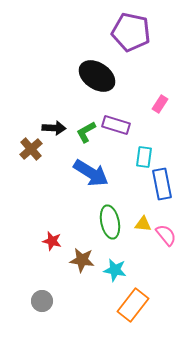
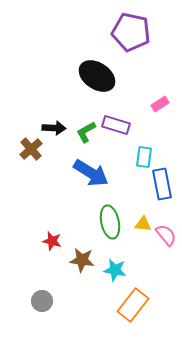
pink rectangle: rotated 24 degrees clockwise
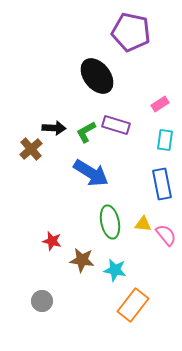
black ellipse: rotated 18 degrees clockwise
cyan rectangle: moved 21 px right, 17 px up
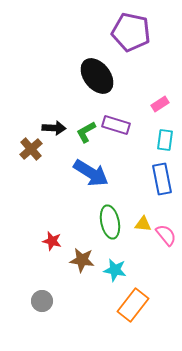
blue rectangle: moved 5 px up
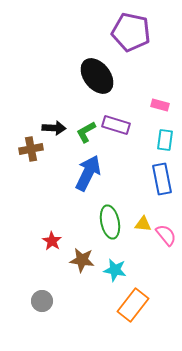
pink rectangle: moved 1 px down; rotated 48 degrees clockwise
brown cross: rotated 30 degrees clockwise
blue arrow: moved 3 px left; rotated 96 degrees counterclockwise
red star: rotated 18 degrees clockwise
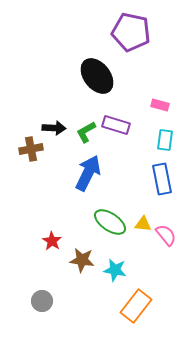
green ellipse: rotated 44 degrees counterclockwise
orange rectangle: moved 3 px right, 1 px down
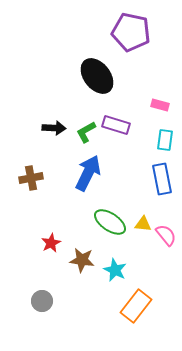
brown cross: moved 29 px down
red star: moved 1 px left, 2 px down; rotated 12 degrees clockwise
cyan star: rotated 15 degrees clockwise
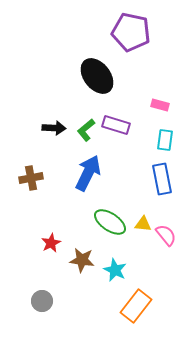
green L-shape: moved 2 px up; rotated 10 degrees counterclockwise
